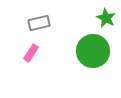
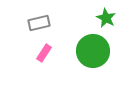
pink rectangle: moved 13 px right
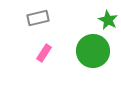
green star: moved 2 px right, 2 px down
gray rectangle: moved 1 px left, 5 px up
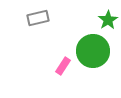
green star: rotated 12 degrees clockwise
pink rectangle: moved 19 px right, 13 px down
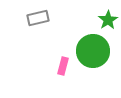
pink rectangle: rotated 18 degrees counterclockwise
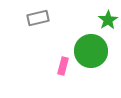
green circle: moved 2 px left
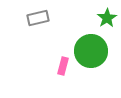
green star: moved 1 px left, 2 px up
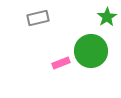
green star: moved 1 px up
pink rectangle: moved 2 px left, 3 px up; rotated 54 degrees clockwise
